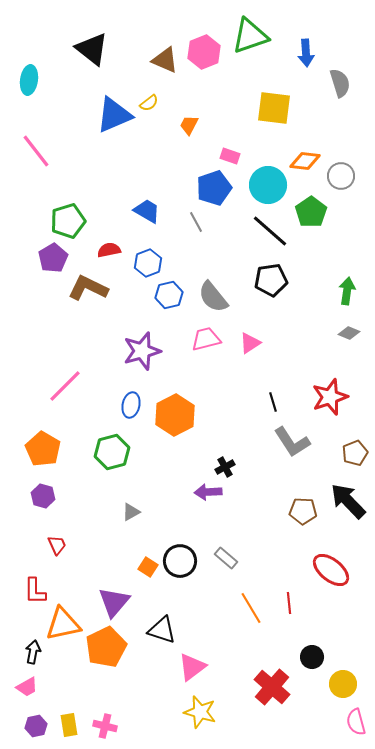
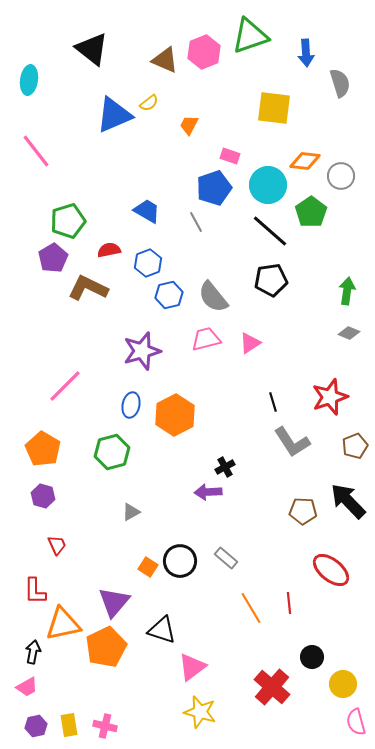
brown pentagon at (355, 453): moved 7 px up
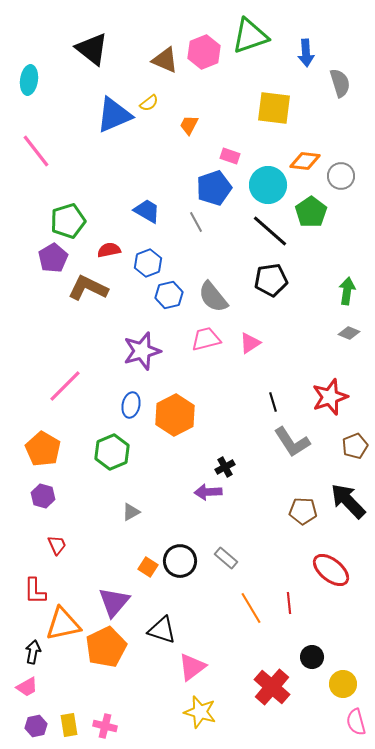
green hexagon at (112, 452): rotated 8 degrees counterclockwise
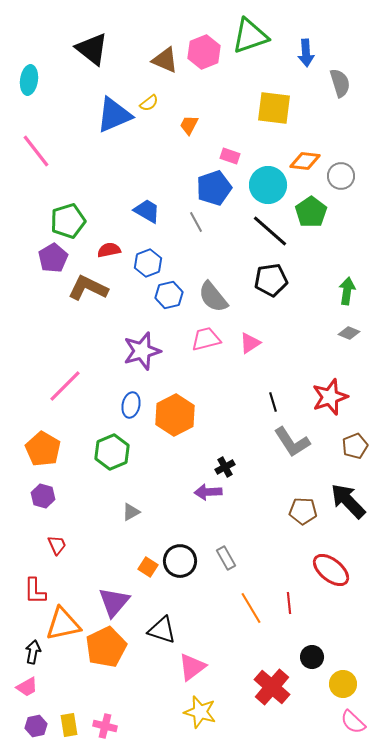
gray rectangle at (226, 558): rotated 20 degrees clockwise
pink semicircle at (356, 722): moved 3 px left; rotated 32 degrees counterclockwise
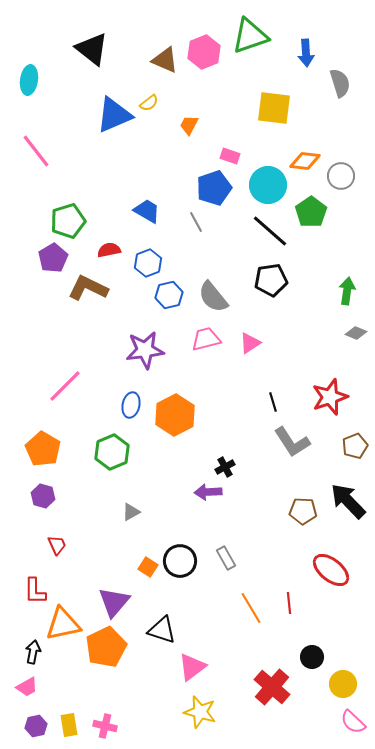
gray diamond at (349, 333): moved 7 px right
purple star at (142, 351): moved 3 px right, 1 px up; rotated 9 degrees clockwise
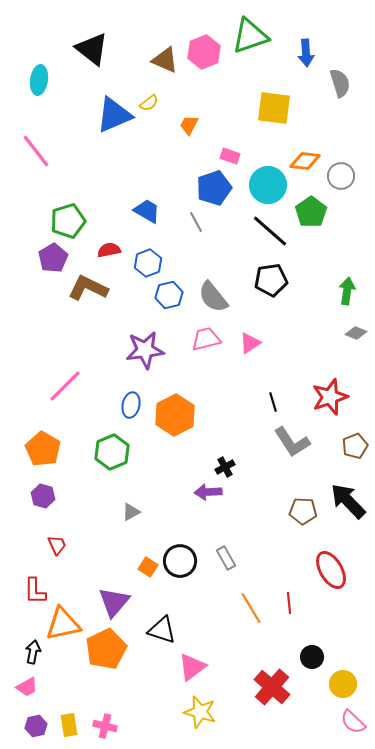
cyan ellipse at (29, 80): moved 10 px right
red ellipse at (331, 570): rotated 21 degrees clockwise
orange pentagon at (106, 647): moved 2 px down
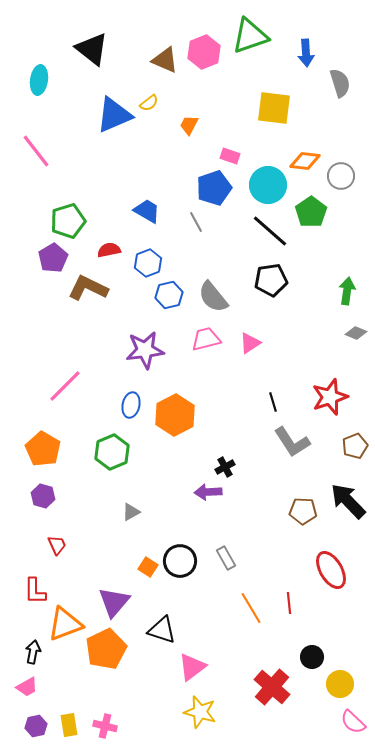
orange triangle at (63, 624): moved 2 px right; rotated 9 degrees counterclockwise
yellow circle at (343, 684): moved 3 px left
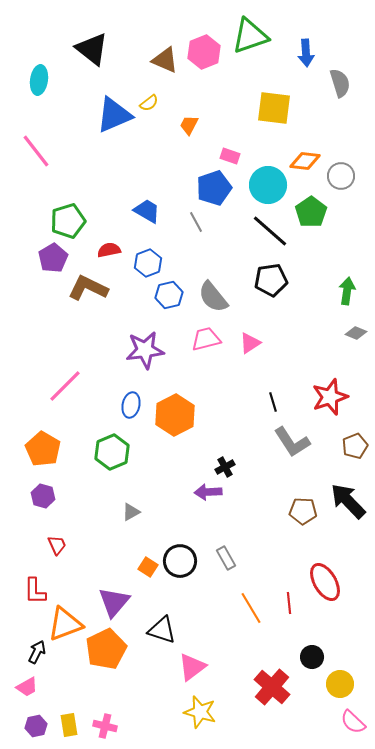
red ellipse at (331, 570): moved 6 px left, 12 px down
black arrow at (33, 652): moved 4 px right; rotated 15 degrees clockwise
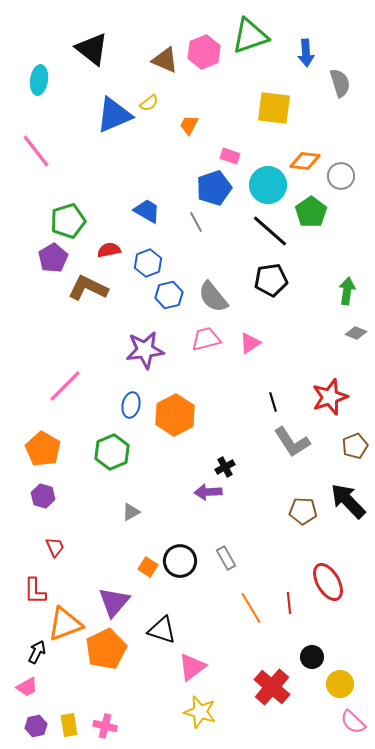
red trapezoid at (57, 545): moved 2 px left, 2 px down
red ellipse at (325, 582): moved 3 px right
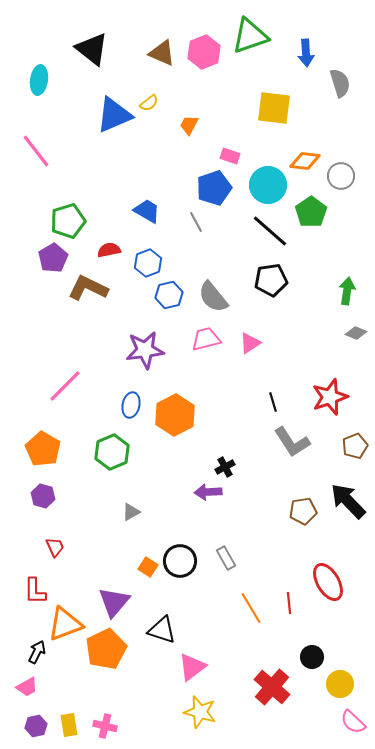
brown triangle at (165, 60): moved 3 px left, 7 px up
brown pentagon at (303, 511): rotated 12 degrees counterclockwise
